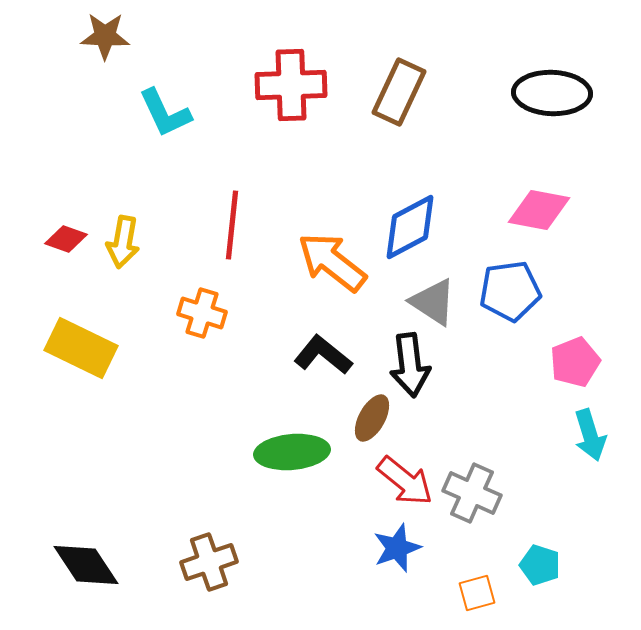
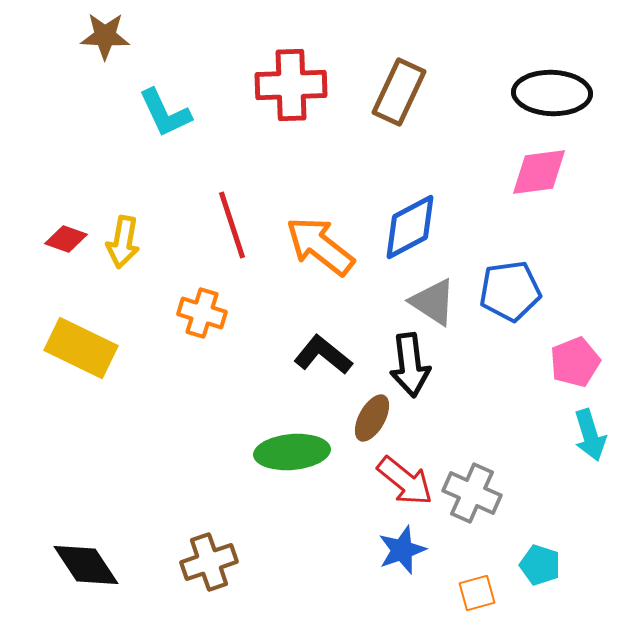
pink diamond: moved 38 px up; rotated 18 degrees counterclockwise
red line: rotated 24 degrees counterclockwise
orange arrow: moved 12 px left, 16 px up
blue star: moved 5 px right, 2 px down
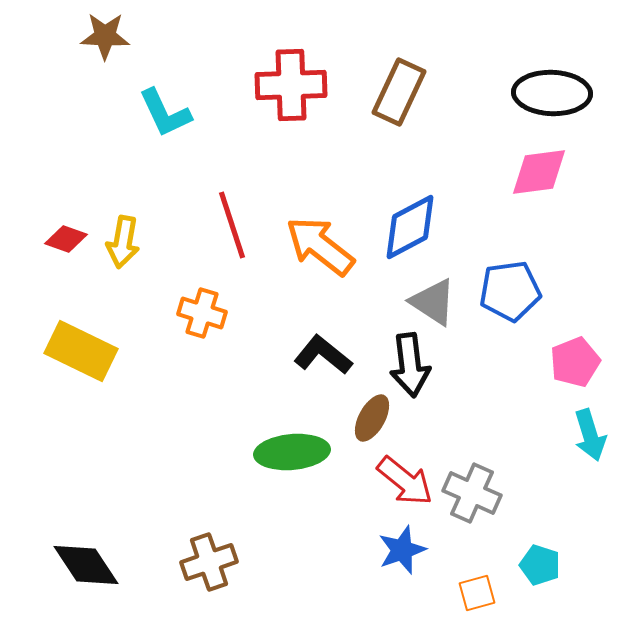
yellow rectangle: moved 3 px down
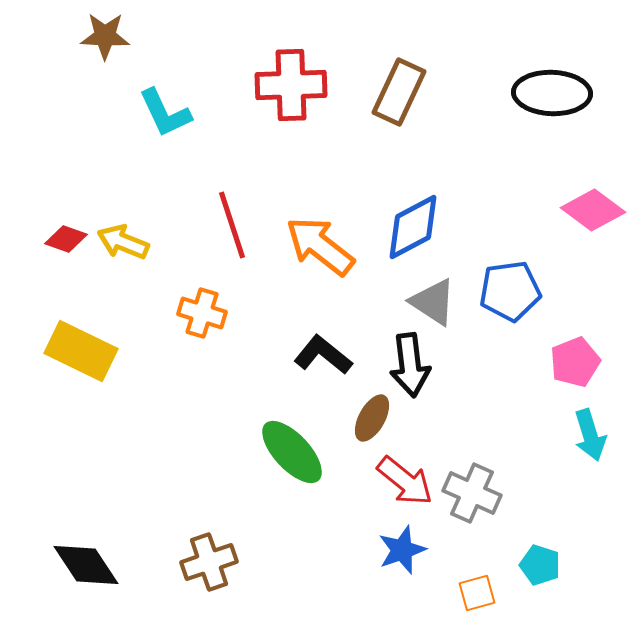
pink diamond: moved 54 px right, 38 px down; rotated 44 degrees clockwise
blue diamond: moved 3 px right
yellow arrow: rotated 102 degrees clockwise
green ellipse: rotated 52 degrees clockwise
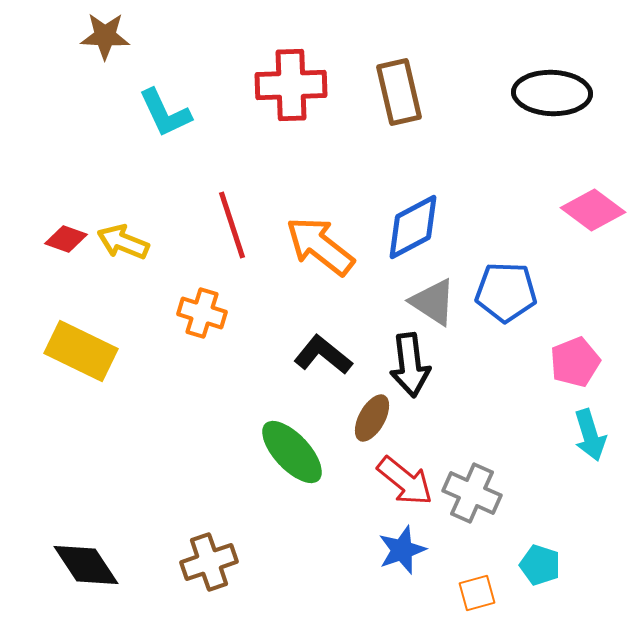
brown rectangle: rotated 38 degrees counterclockwise
blue pentagon: moved 4 px left, 1 px down; rotated 10 degrees clockwise
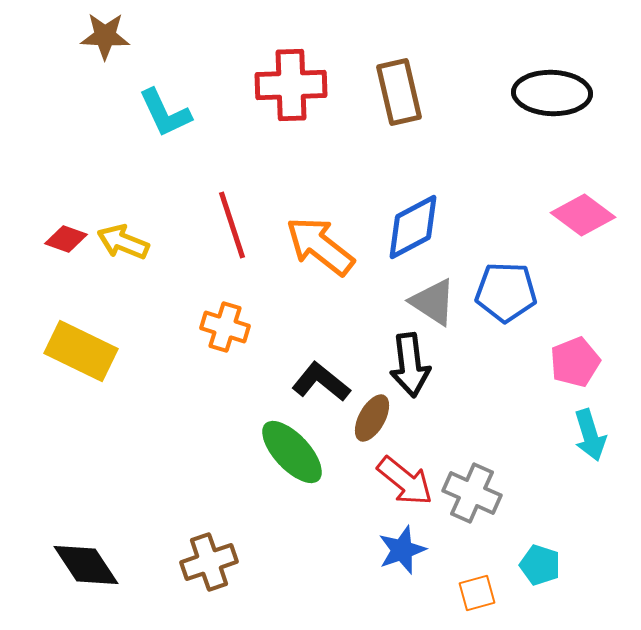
pink diamond: moved 10 px left, 5 px down
orange cross: moved 23 px right, 14 px down
black L-shape: moved 2 px left, 27 px down
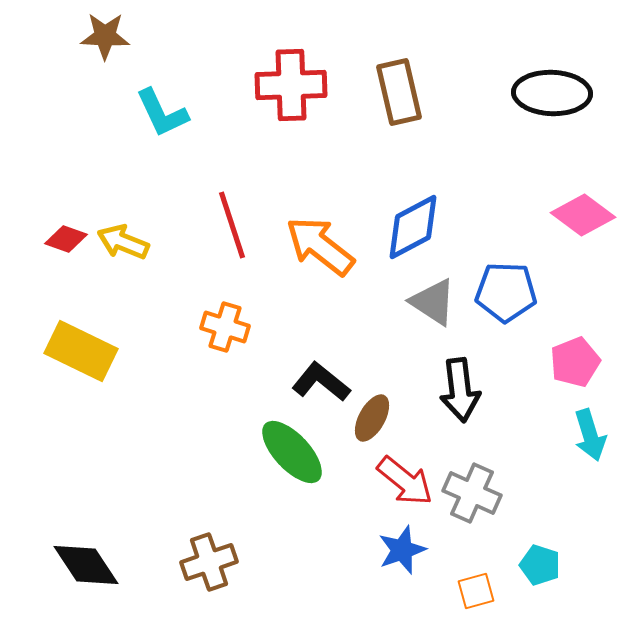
cyan L-shape: moved 3 px left
black arrow: moved 50 px right, 25 px down
orange square: moved 1 px left, 2 px up
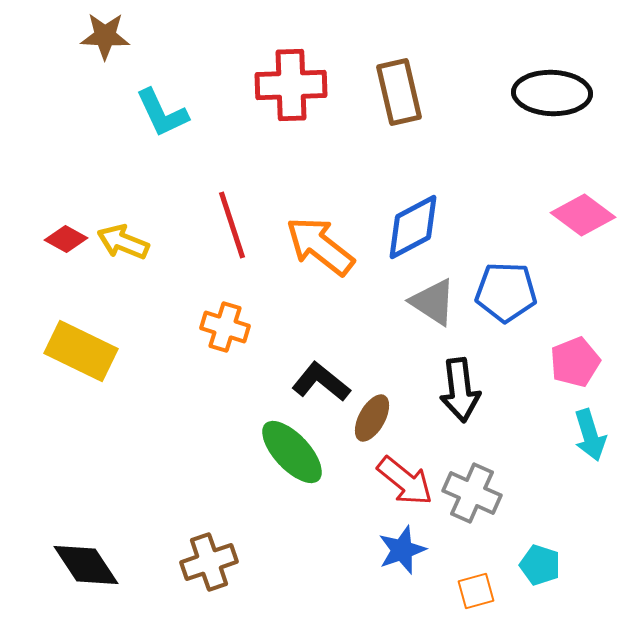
red diamond: rotated 9 degrees clockwise
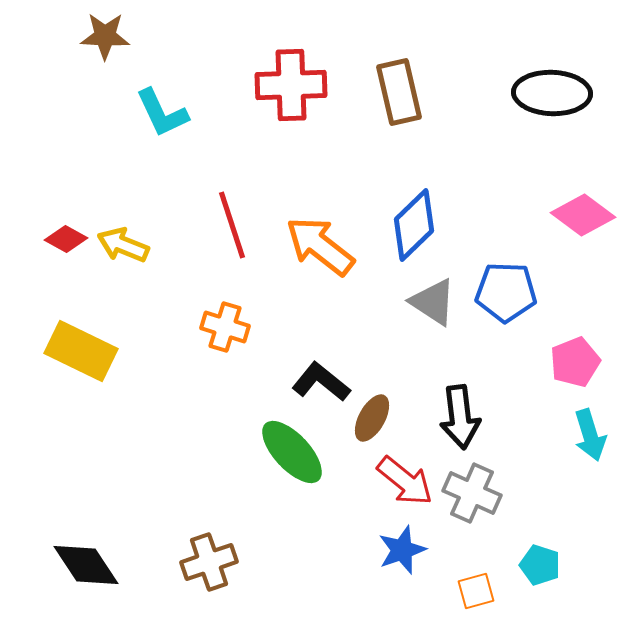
blue diamond: moved 1 px right, 2 px up; rotated 16 degrees counterclockwise
yellow arrow: moved 3 px down
black arrow: moved 27 px down
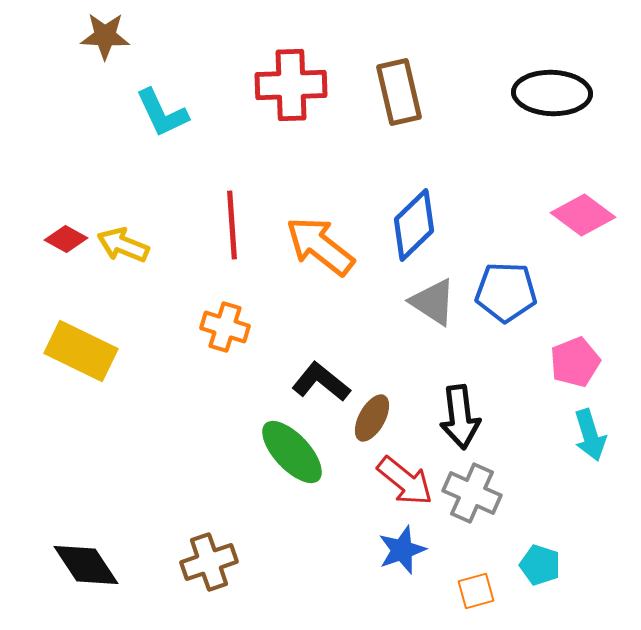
red line: rotated 14 degrees clockwise
